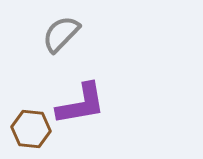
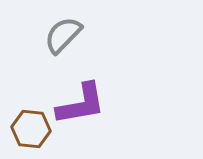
gray semicircle: moved 2 px right, 1 px down
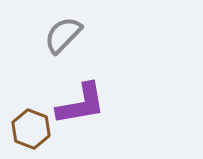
brown hexagon: rotated 15 degrees clockwise
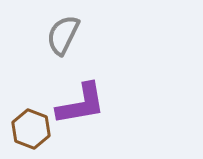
gray semicircle: rotated 18 degrees counterclockwise
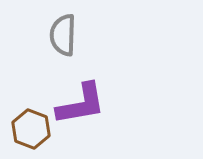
gray semicircle: rotated 24 degrees counterclockwise
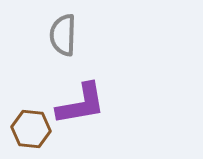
brown hexagon: rotated 15 degrees counterclockwise
